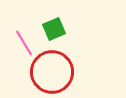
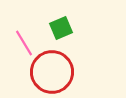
green square: moved 7 px right, 1 px up
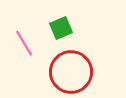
red circle: moved 19 px right
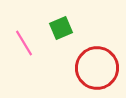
red circle: moved 26 px right, 4 px up
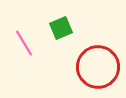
red circle: moved 1 px right, 1 px up
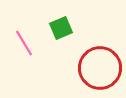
red circle: moved 2 px right, 1 px down
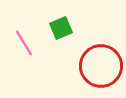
red circle: moved 1 px right, 2 px up
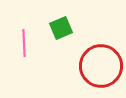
pink line: rotated 28 degrees clockwise
